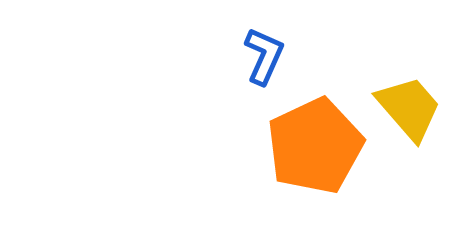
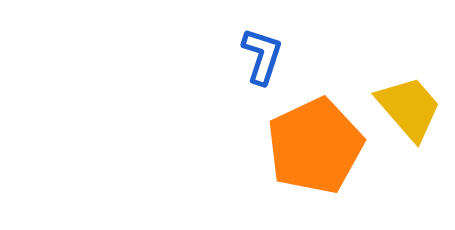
blue L-shape: moved 2 px left; rotated 6 degrees counterclockwise
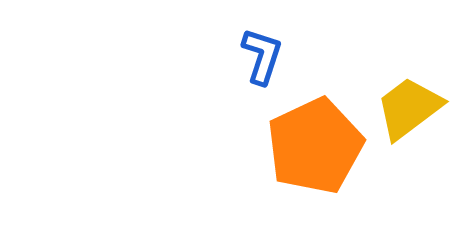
yellow trapezoid: rotated 86 degrees counterclockwise
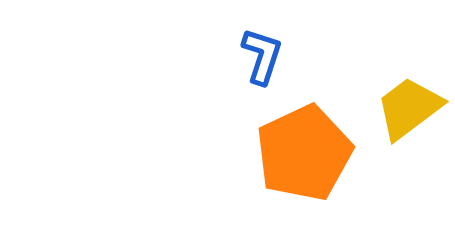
orange pentagon: moved 11 px left, 7 px down
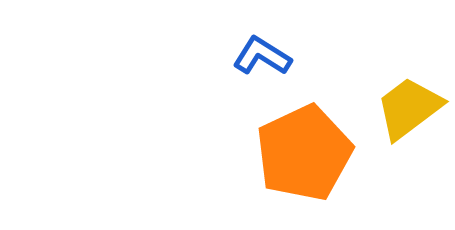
blue L-shape: rotated 76 degrees counterclockwise
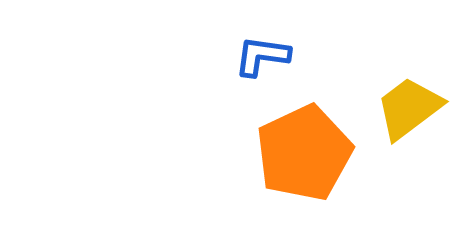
blue L-shape: rotated 24 degrees counterclockwise
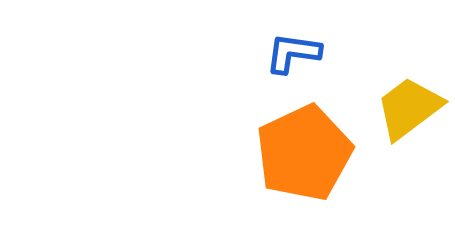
blue L-shape: moved 31 px right, 3 px up
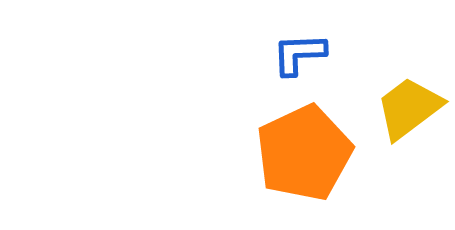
blue L-shape: moved 6 px right, 1 px down; rotated 10 degrees counterclockwise
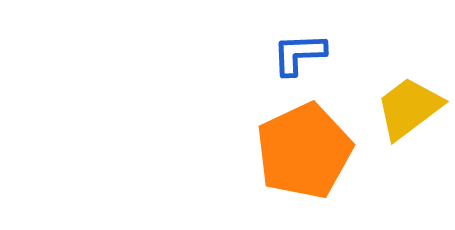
orange pentagon: moved 2 px up
